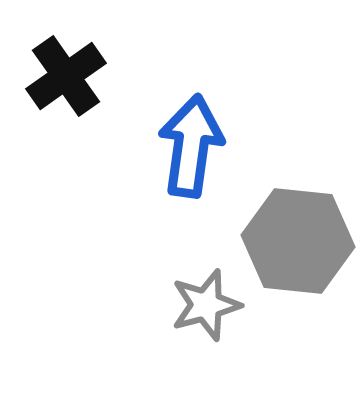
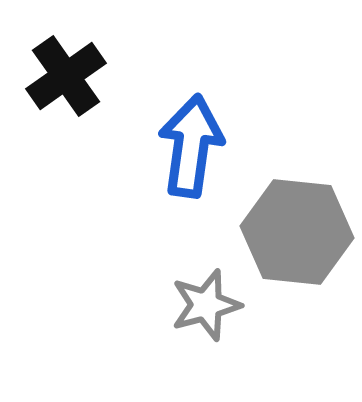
gray hexagon: moved 1 px left, 9 px up
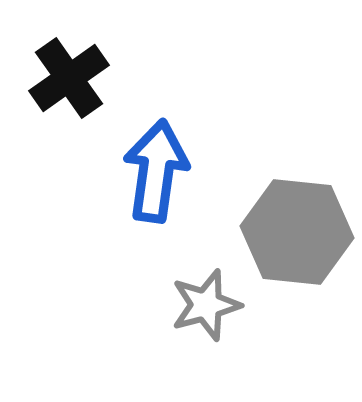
black cross: moved 3 px right, 2 px down
blue arrow: moved 35 px left, 25 px down
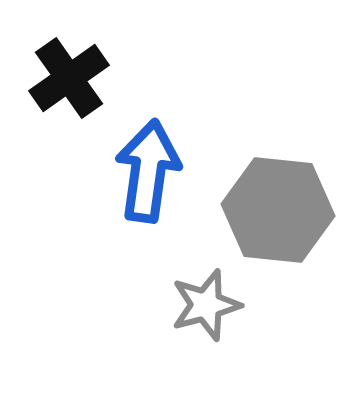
blue arrow: moved 8 px left
gray hexagon: moved 19 px left, 22 px up
